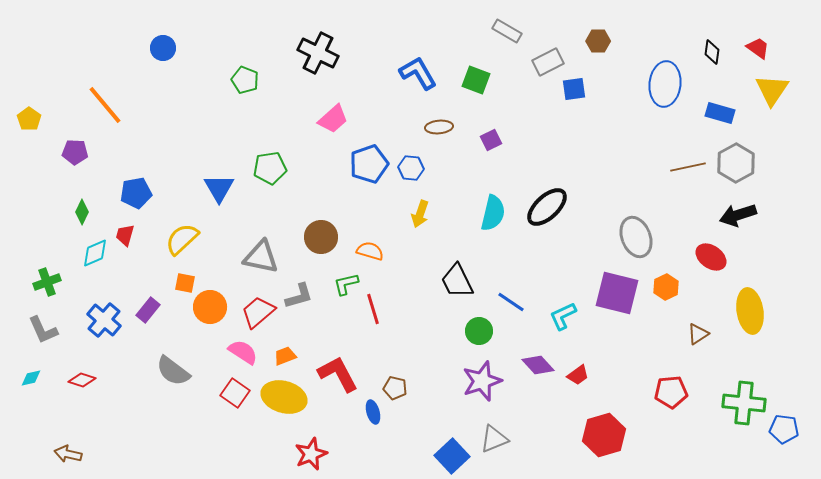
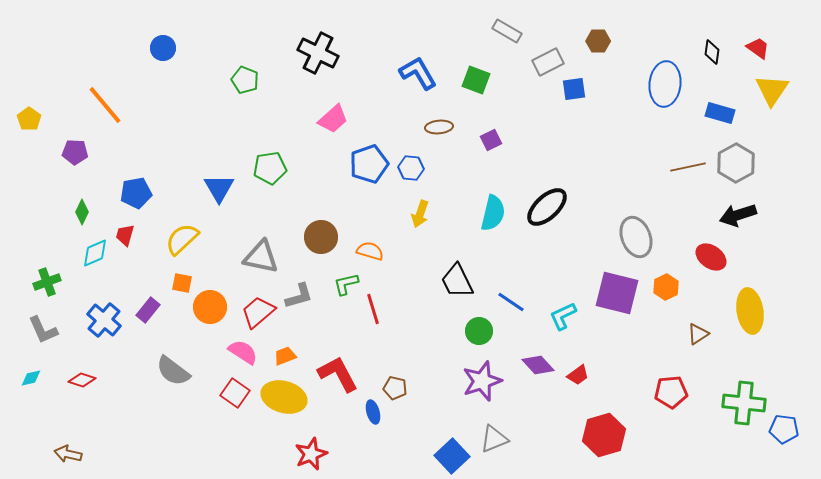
orange square at (185, 283): moved 3 px left
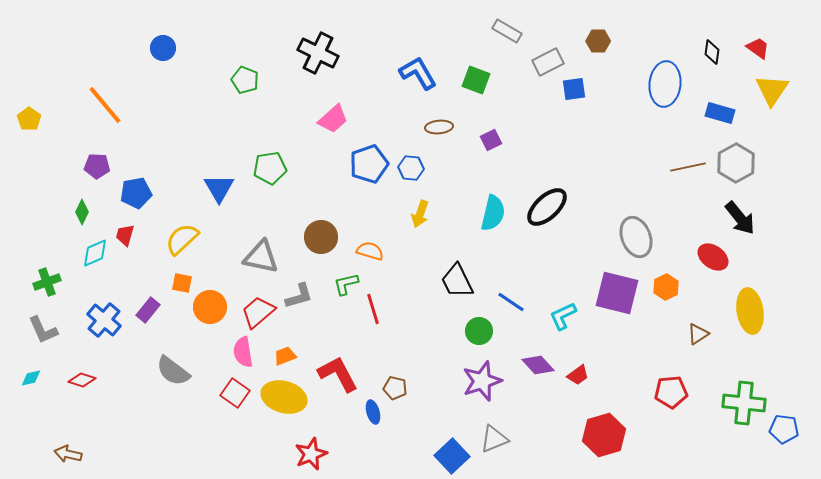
purple pentagon at (75, 152): moved 22 px right, 14 px down
black arrow at (738, 215): moved 2 px right, 3 px down; rotated 111 degrees counterclockwise
red ellipse at (711, 257): moved 2 px right
pink semicircle at (243, 352): rotated 132 degrees counterclockwise
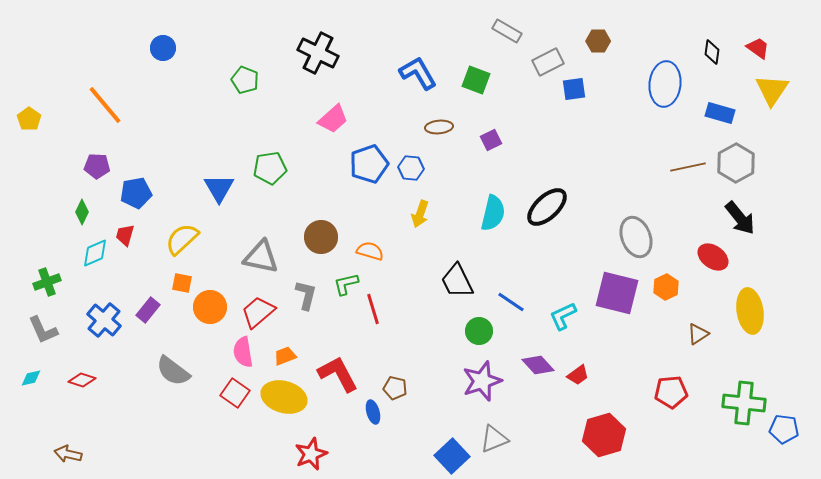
gray L-shape at (299, 296): moved 7 px right, 1 px up; rotated 60 degrees counterclockwise
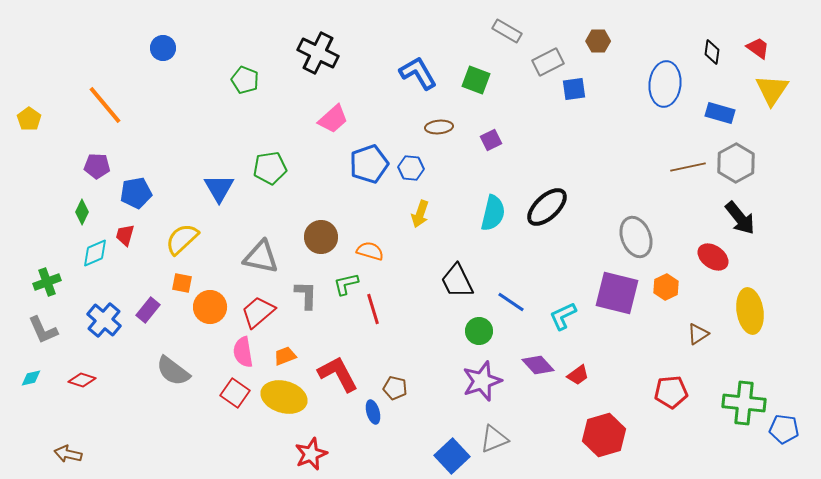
gray L-shape at (306, 295): rotated 12 degrees counterclockwise
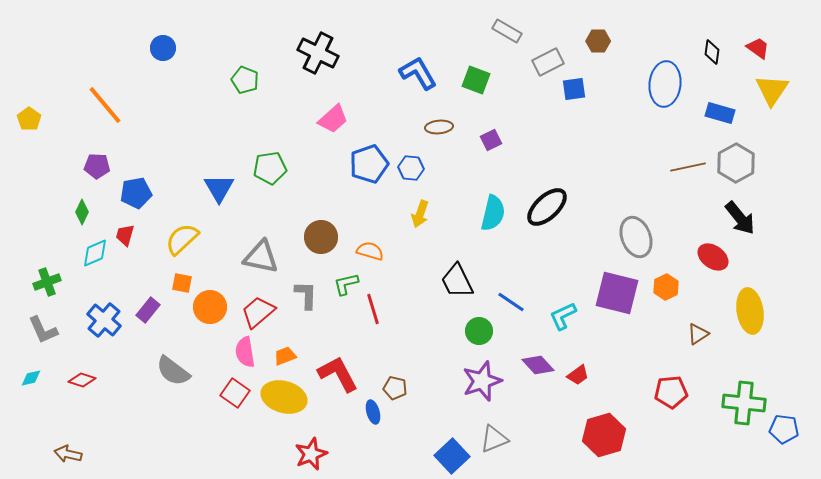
pink semicircle at (243, 352): moved 2 px right
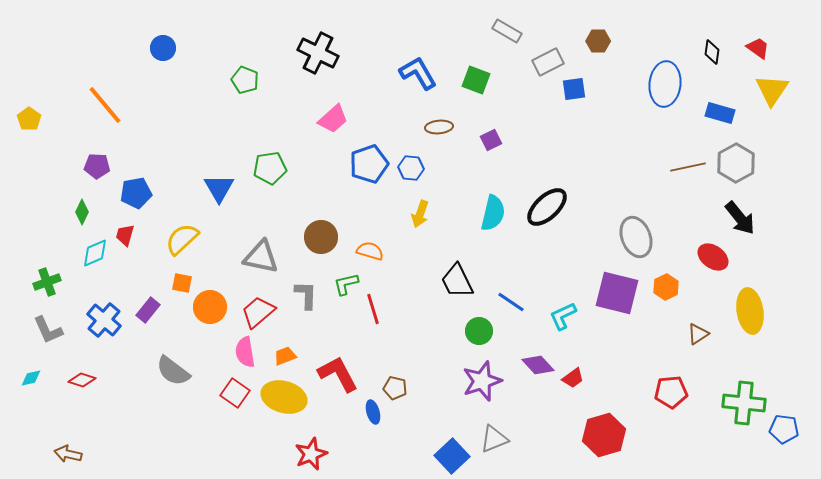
gray L-shape at (43, 330): moved 5 px right
red trapezoid at (578, 375): moved 5 px left, 3 px down
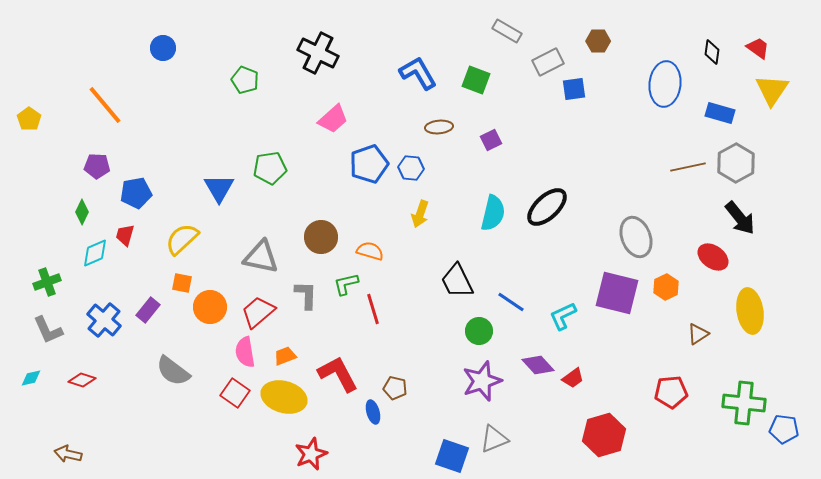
blue square at (452, 456): rotated 28 degrees counterclockwise
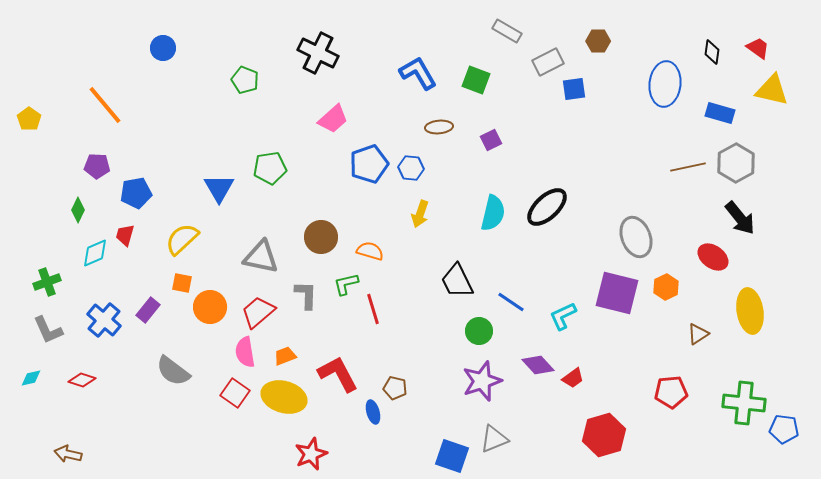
yellow triangle at (772, 90): rotated 51 degrees counterclockwise
green diamond at (82, 212): moved 4 px left, 2 px up
